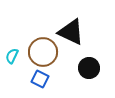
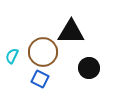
black triangle: rotated 24 degrees counterclockwise
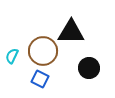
brown circle: moved 1 px up
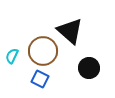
black triangle: moved 1 px left, 1 px up; rotated 40 degrees clockwise
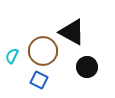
black triangle: moved 2 px right, 1 px down; rotated 12 degrees counterclockwise
black circle: moved 2 px left, 1 px up
blue square: moved 1 px left, 1 px down
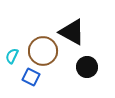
blue square: moved 8 px left, 3 px up
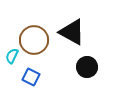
brown circle: moved 9 px left, 11 px up
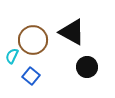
brown circle: moved 1 px left
blue square: moved 1 px up; rotated 12 degrees clockwise
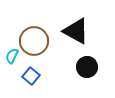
black triangle: moved 4 px right, 1 px up
brown circle: moved 1 px right, 1 px down
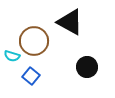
black triangle: moved 6 px left, 9 px up
cyan semicircle: rotated 98 degrees counterclockwise
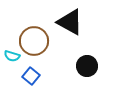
black circle: moved 1 px up
